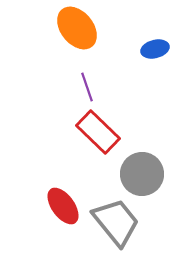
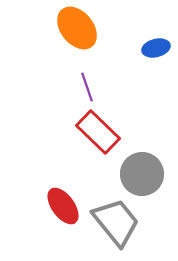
blue ellipse: moved 1 px right, 1 px up
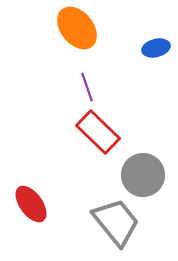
gray circle: moved 1 px right, 1 px down
red ellipse: moved 32 px left, 2 px up
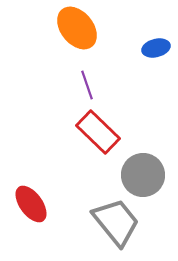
purple line: moved 2 px up
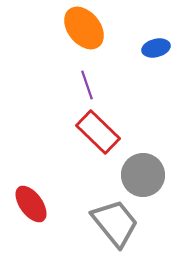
orange ellipse: moved 7 px right
gray trapezoid: moved 1 px left, 1 px down
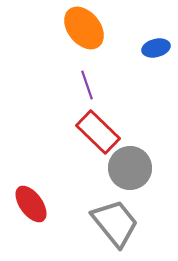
gray circle: moved 13 px left, 7 px up
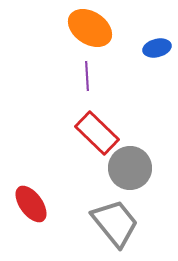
orange ellipse: moved 6 px right; rotated 18 degrees counterclockwise
blue ellipse: moved 1 px right
purple line: moved 9 px up; rotated 16 degrees clockwise
red rectangle: moved 1 px left, 1 px down
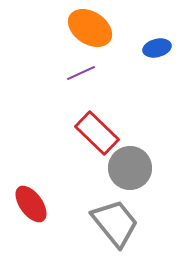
purple line: moved 6 px left, 3 px up; rotated 68 degrees clockwise
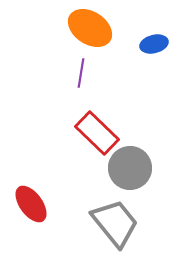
blue ellipse: moved 3 px left, 4 px up
purple line: rotated 56 degrees counterclockwise
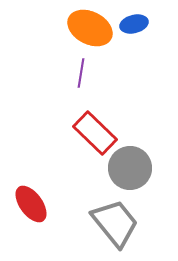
orange ellipse: rotated 6 degrees counterclockwise
blue ellipse: moved 20 px left, 20 px up
red rectangle: moved 2 px left
